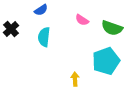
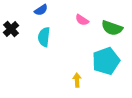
yellow arrow: moved 2 px right, 1 px down
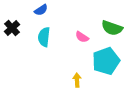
pink semicircle: moved 17 px down
black cross: moved 1 px right, 1 px up
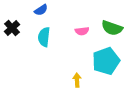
pink semicircle: moved 6 px up; rotated 40 degrees counterclockwise
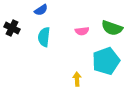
black cross: rotated 21 degrees counterclockwise
yellow arrow: moved 1 px up
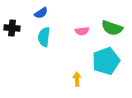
blue semicircle: moved 3 px down
black cross: rotated 21 degrees counterclockwise
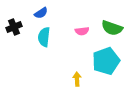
black cross: moved 2 px right, 1 px up; rotated 28 degrees counterclockwise
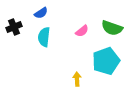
pink semicircle: rotated 32 degrees counterclockwise
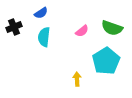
cyan pentagon: rotated 12 degrees counterclockwise
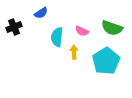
pink semicircle: rotated 64 degrees clockwise
cyan semicircle: moved 13 px right
yellow arrow: moved 3 px left, 27 px up
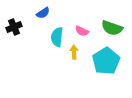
blue semicircle: moved 2 px right
